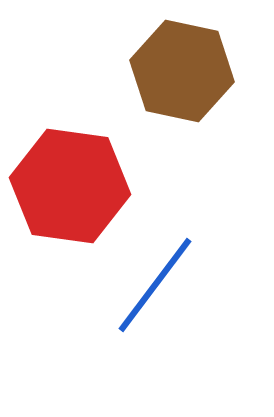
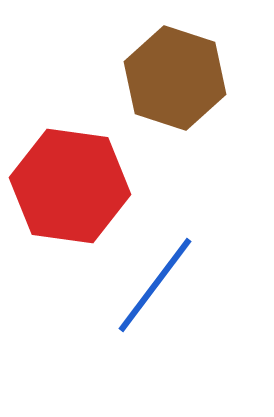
brown hexagon: moved 7 px left, 7 px down; rotated 6 degrees clockwise
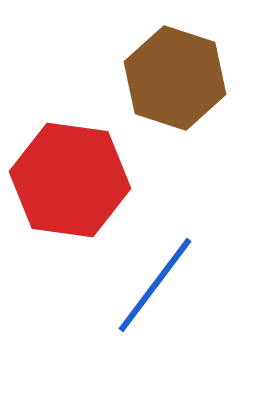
red hexagon: moved 6 px up
